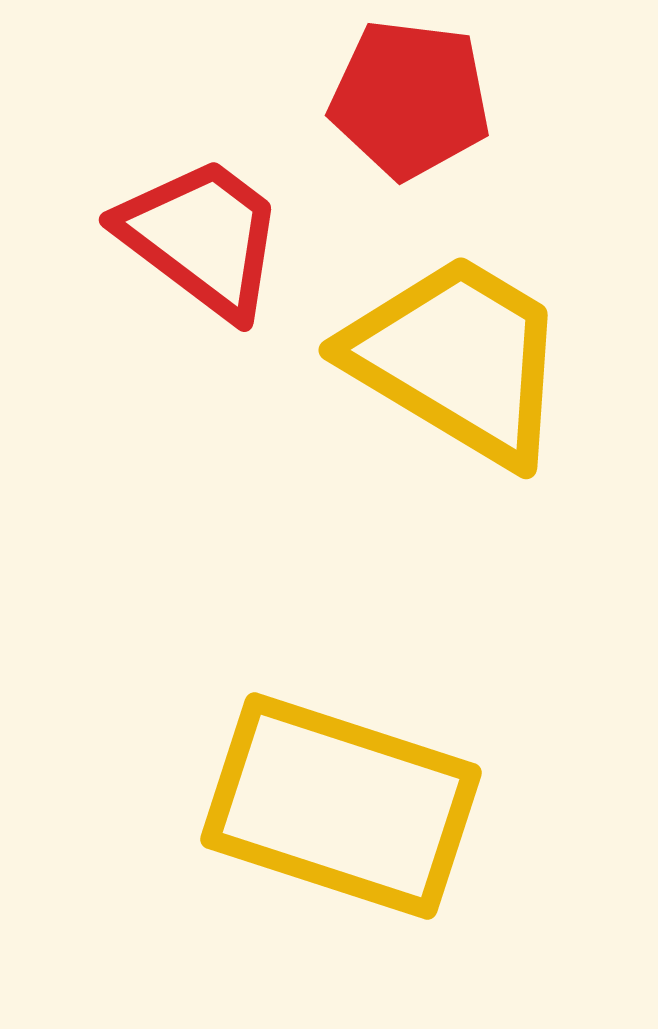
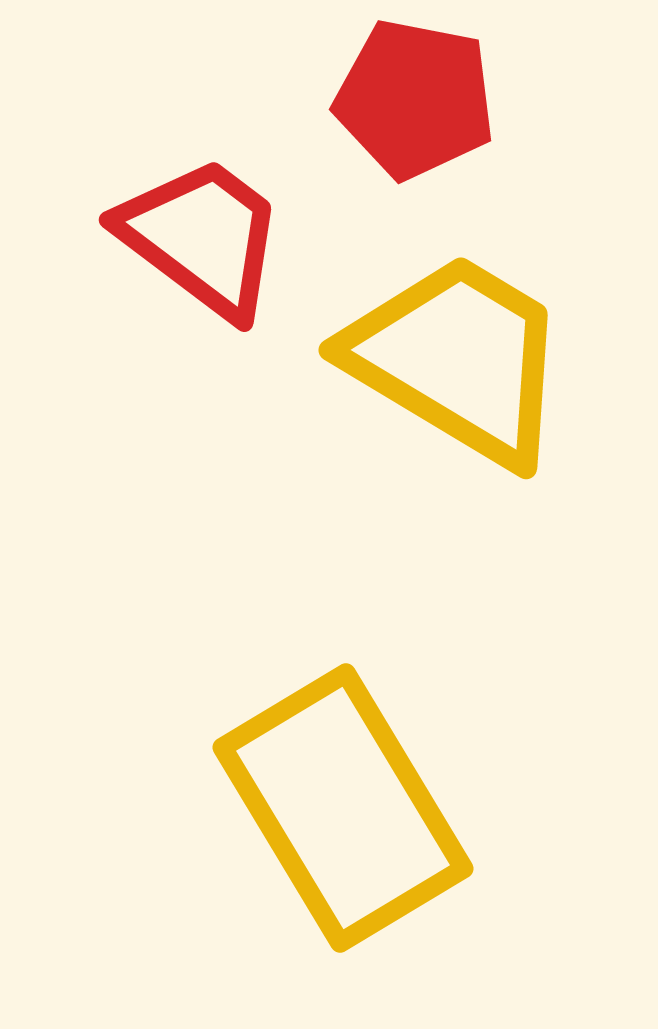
red pentagon: moved 5 px right; rotated 4 degrees clockwise
yellow rectangle: moved 2 px right, 2 px down; rotated 41 degrees clockwise
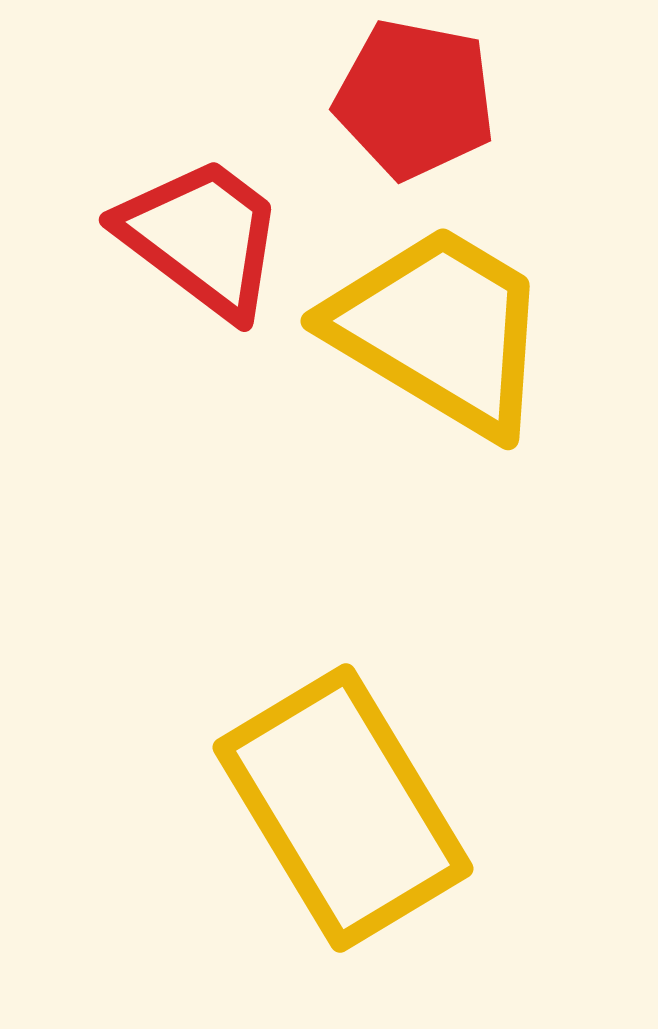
yellow trapezoid: moved 18 px left, 29 px up
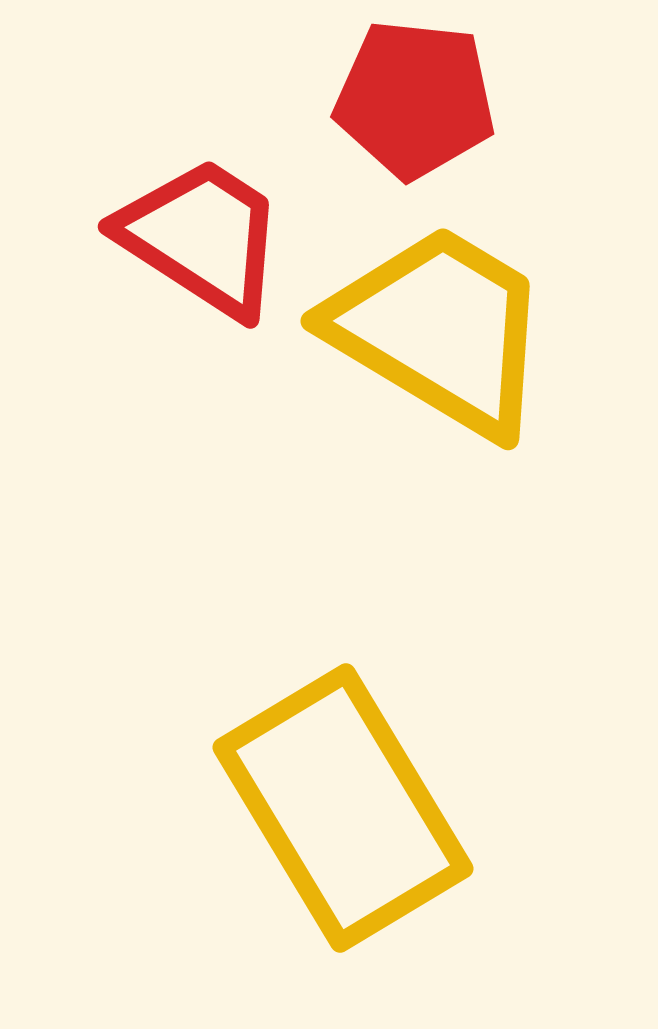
red pentagon: rotated 5 degrees counterclockwise
red trapezoid: rotated 4 degrees counterclockwise
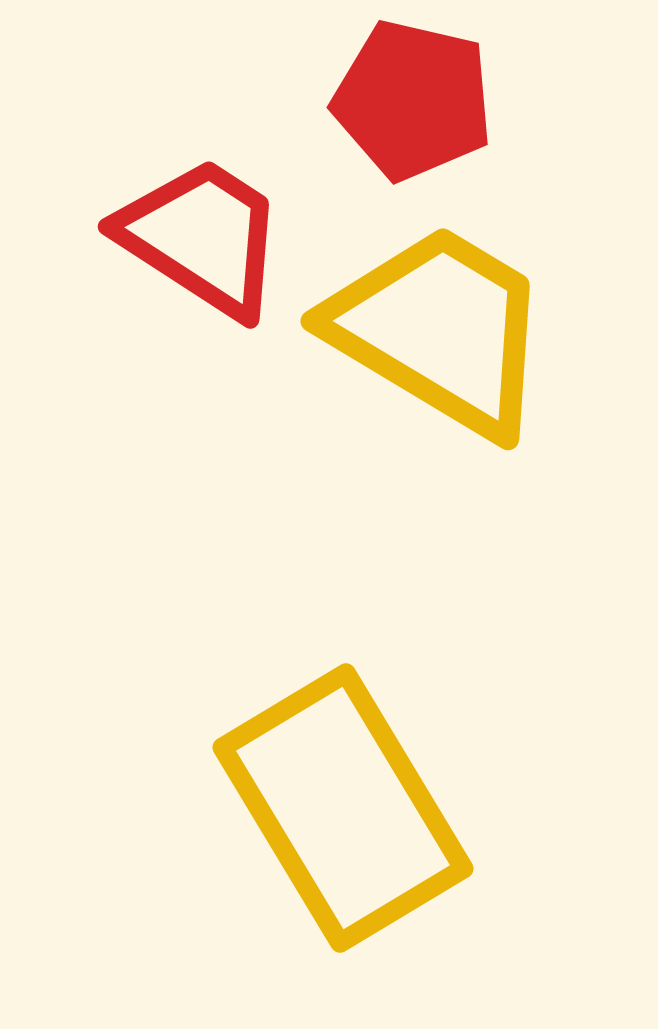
red pentagon: moved 2 px left, 1 px down; rotated 7 degrees clockwise
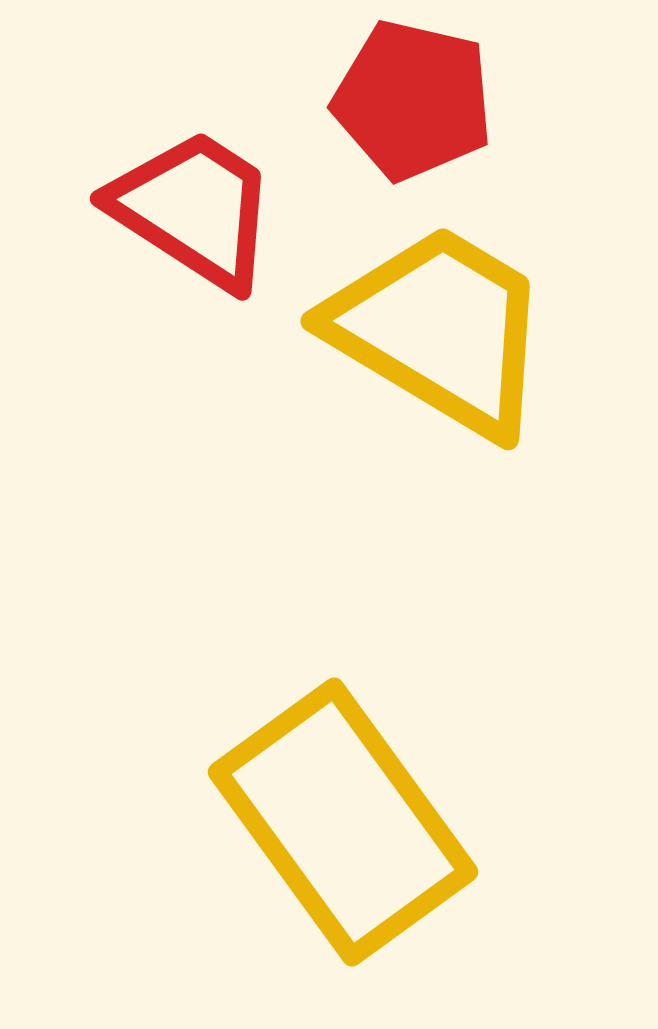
red trapezoid: moved 8 px left, 28 px up
yellow rectangle: moved 14 px down; rotated 5 degrees counterclockwise
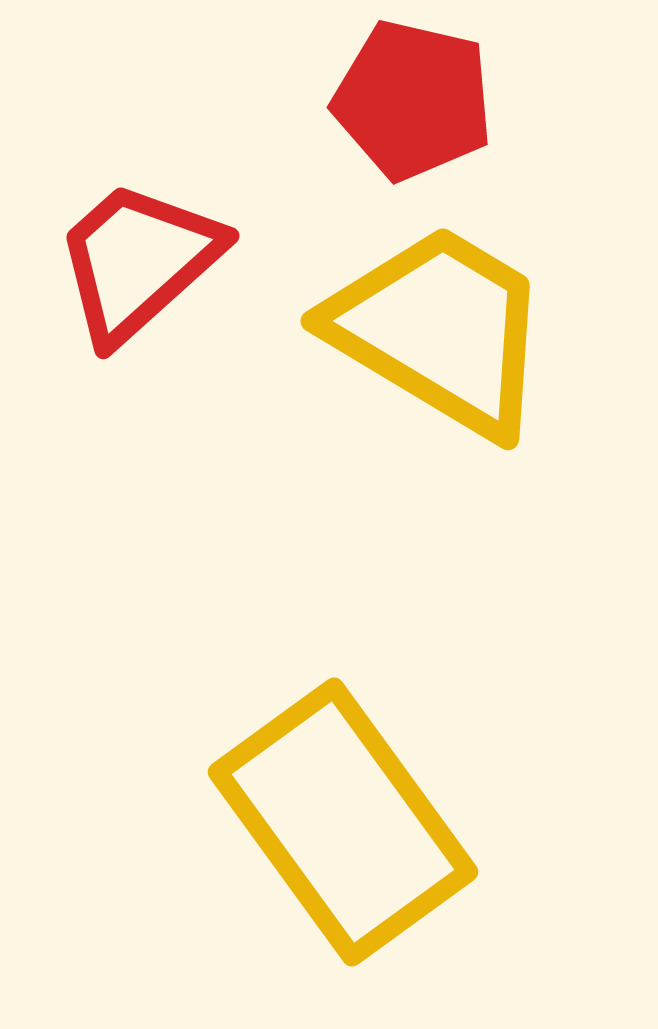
red trapezoid: moved 56 px left, 52 px down; rotated 75 degrees counterclockwise
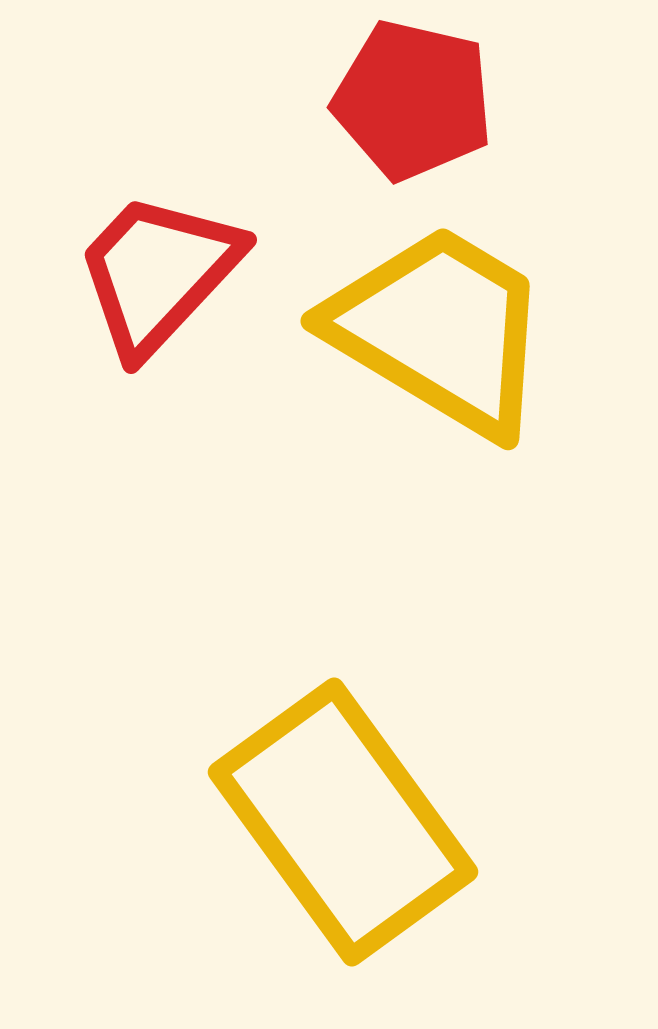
red trapezoid: moved 20 px right, 12 px down; rotated 5 degrees counterclockwise
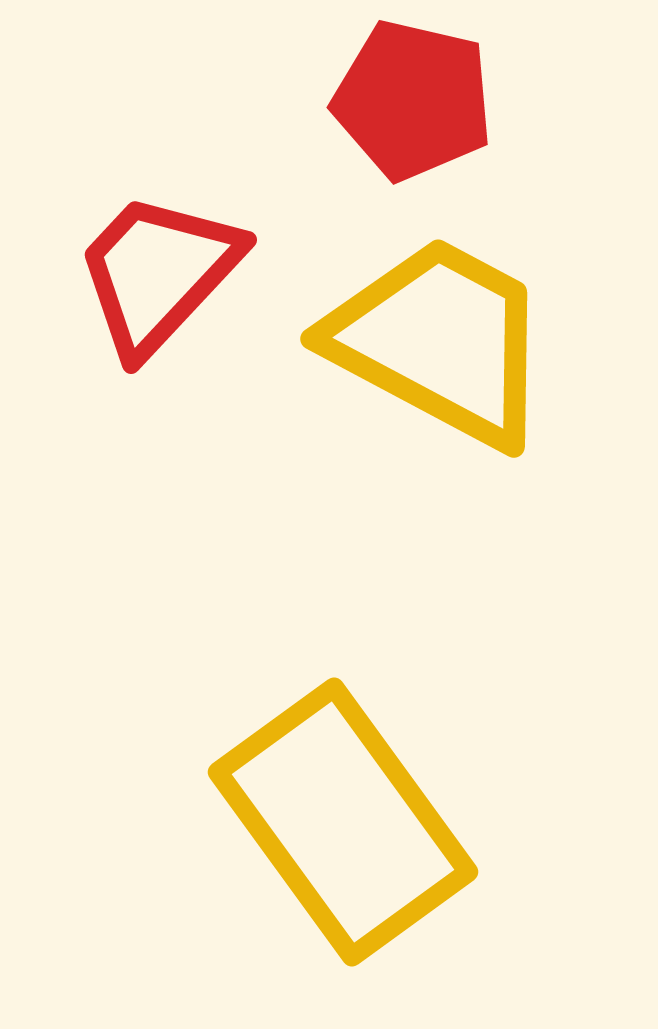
yellow trapezoid: moved 11 px down; rotated 3 degrees counterclockwise
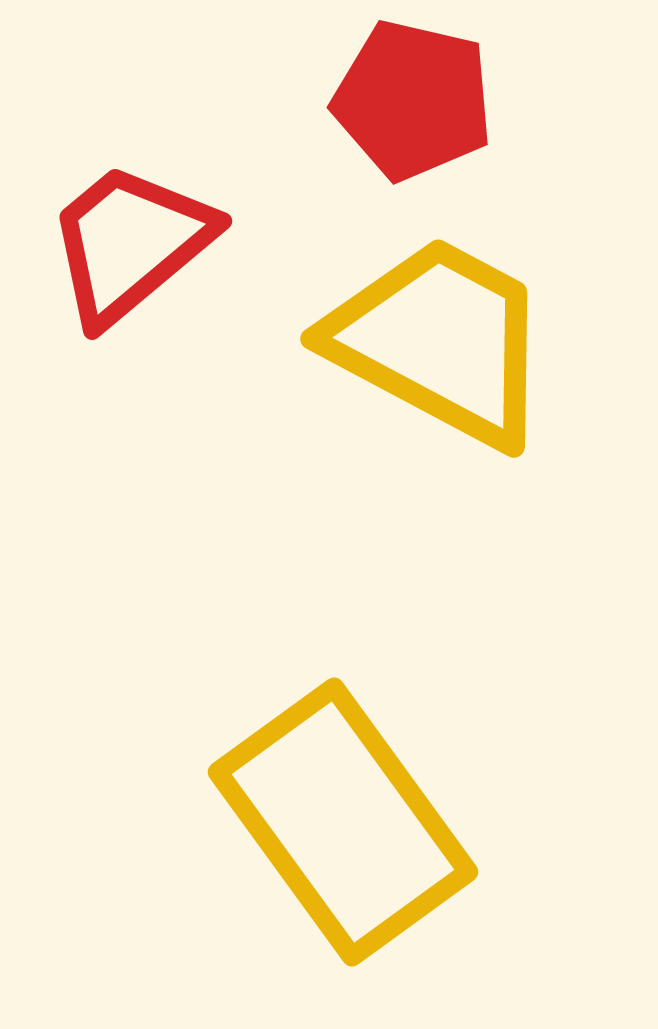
red trapezoid: moved 28 px left, 30 px up; rotated 7 degrees clockwise
